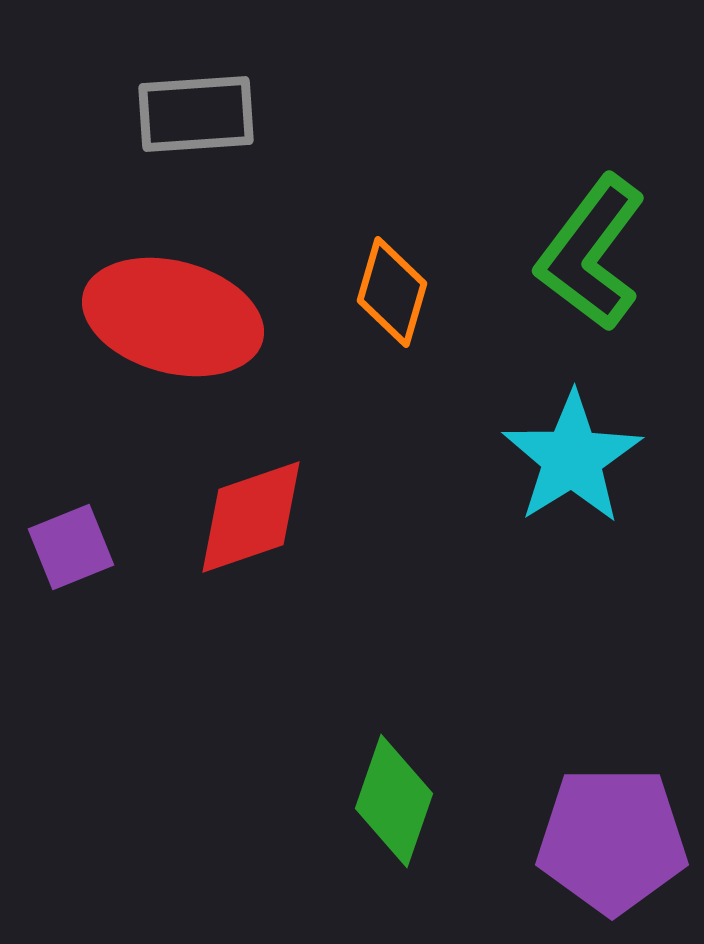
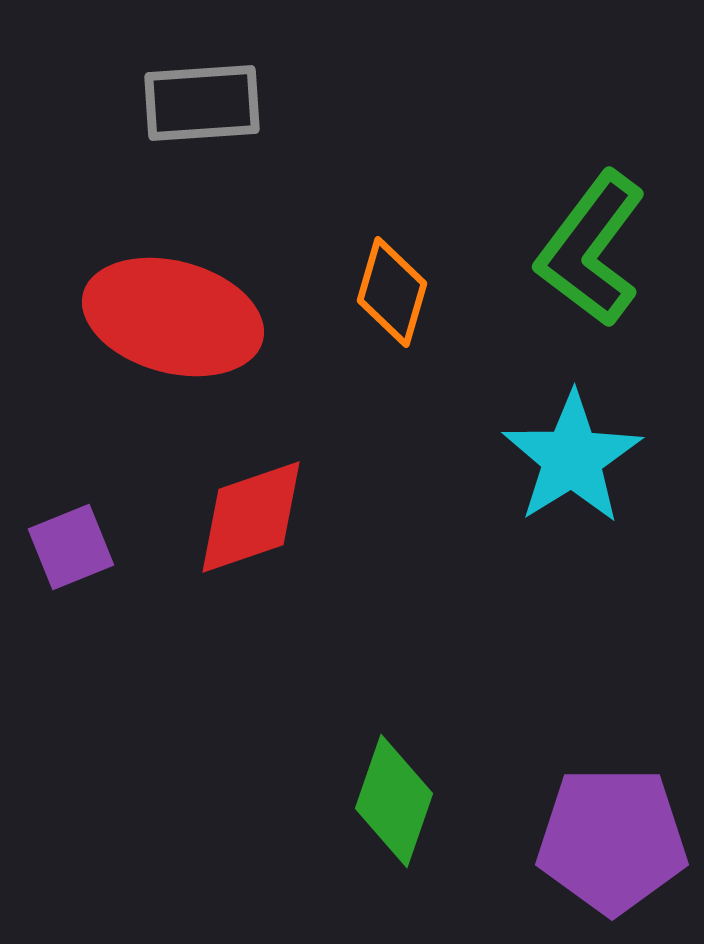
gray rectangle: moved 6 px right, 11 px up
green L-shape: moved 4 px up
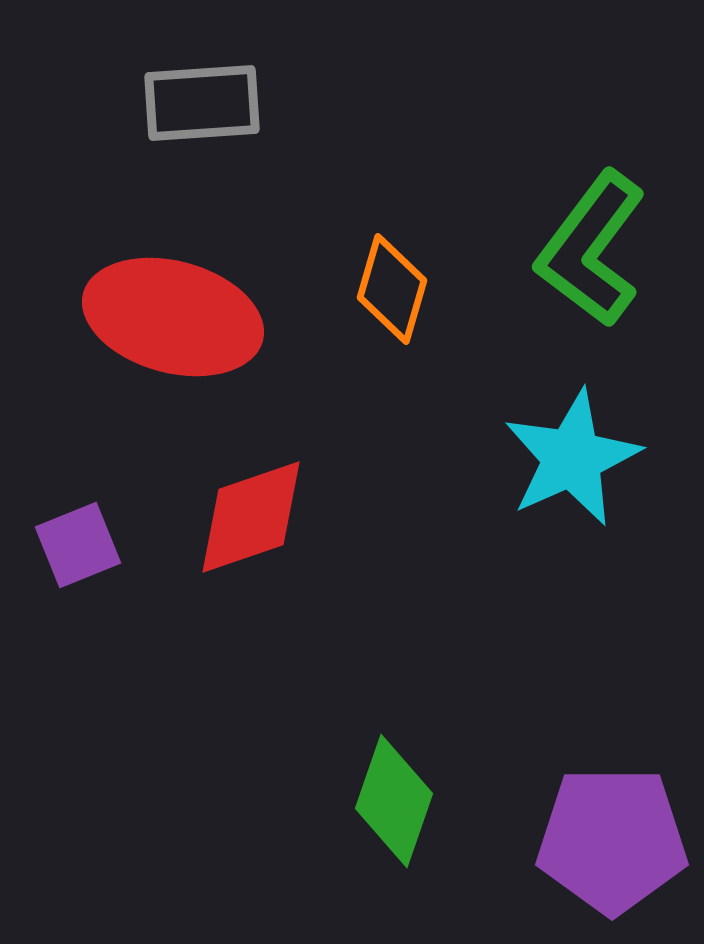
orange diamond: moved 3 px up
cyan star: rotated 8 degrees clockwise
purple square: moved 7 px right, 2 px up
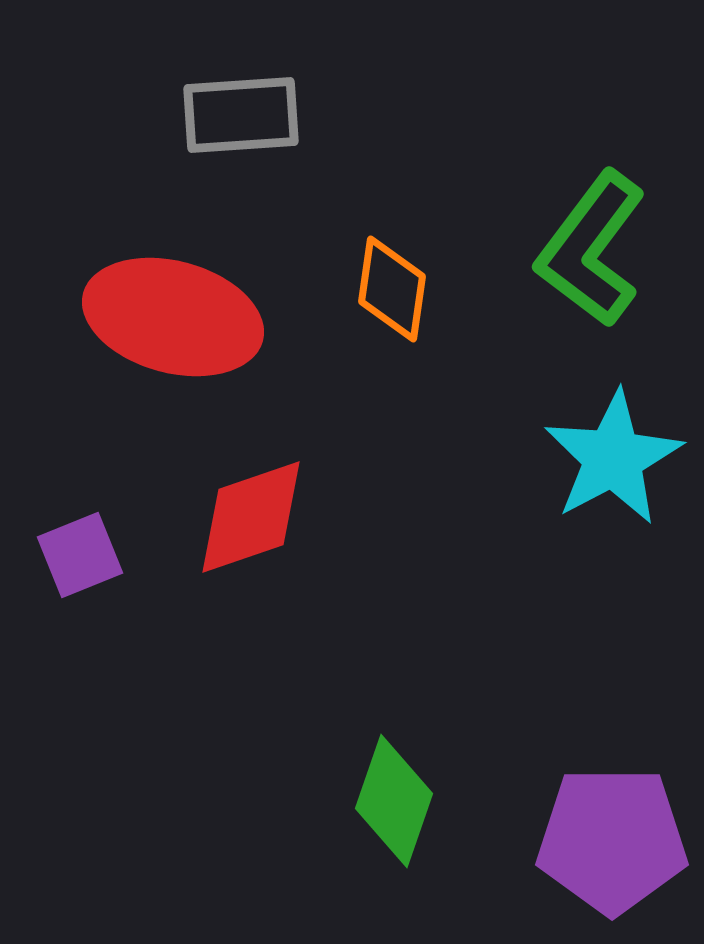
gray rectangle: moved 39 px right, 12 px down
orange diamond: rotated 8 degrees counterclockwise
cyan star: moved 41 px right; rotated 4 degrees counterclockwise
purple square: moved 2 px right, 10 px down
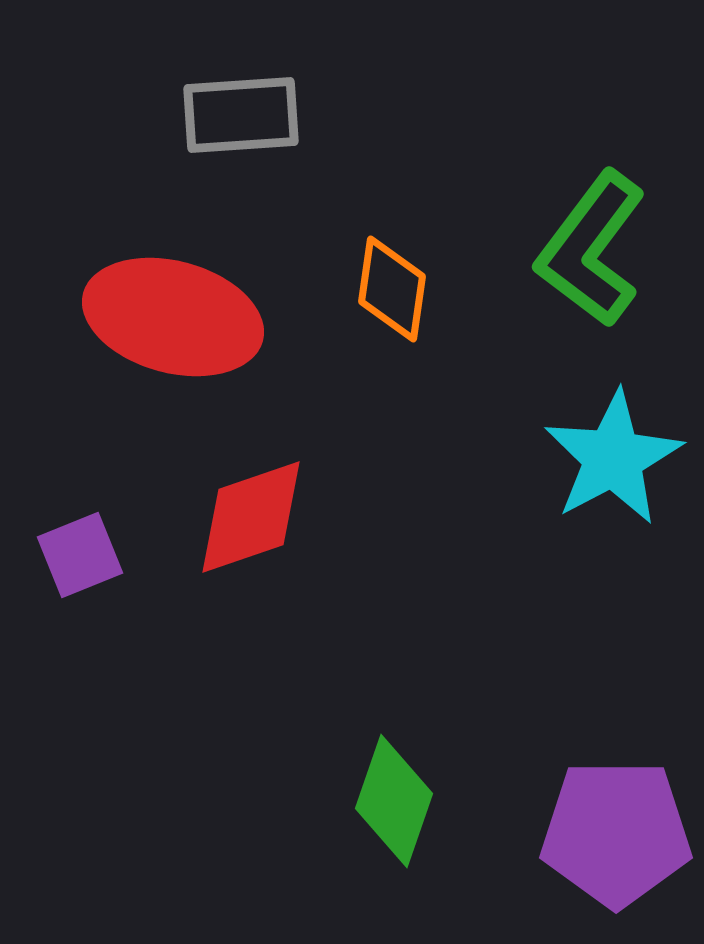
purple pentagon: moved 4 px right, 7 px up
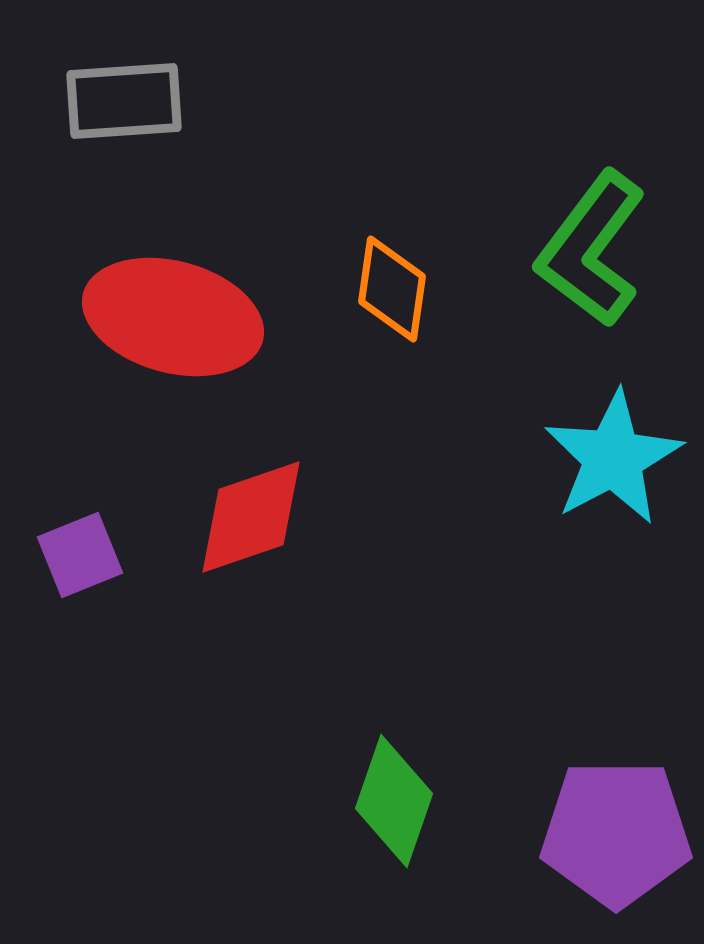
gray rectangle: moved 117 px left, 14 px up
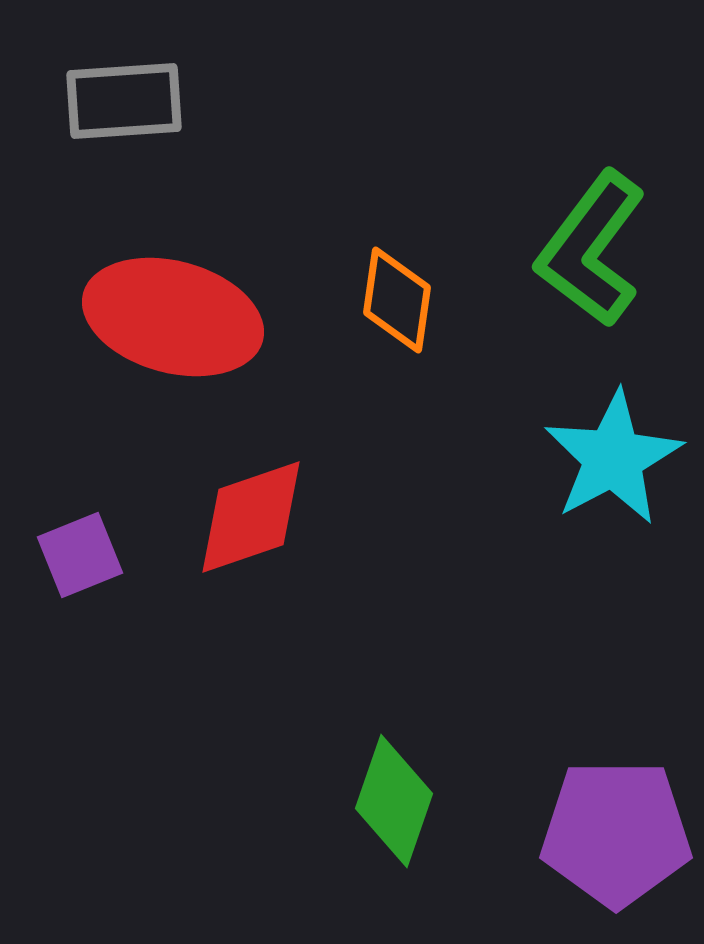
orange diamond: moved 5 px right, 11 px down
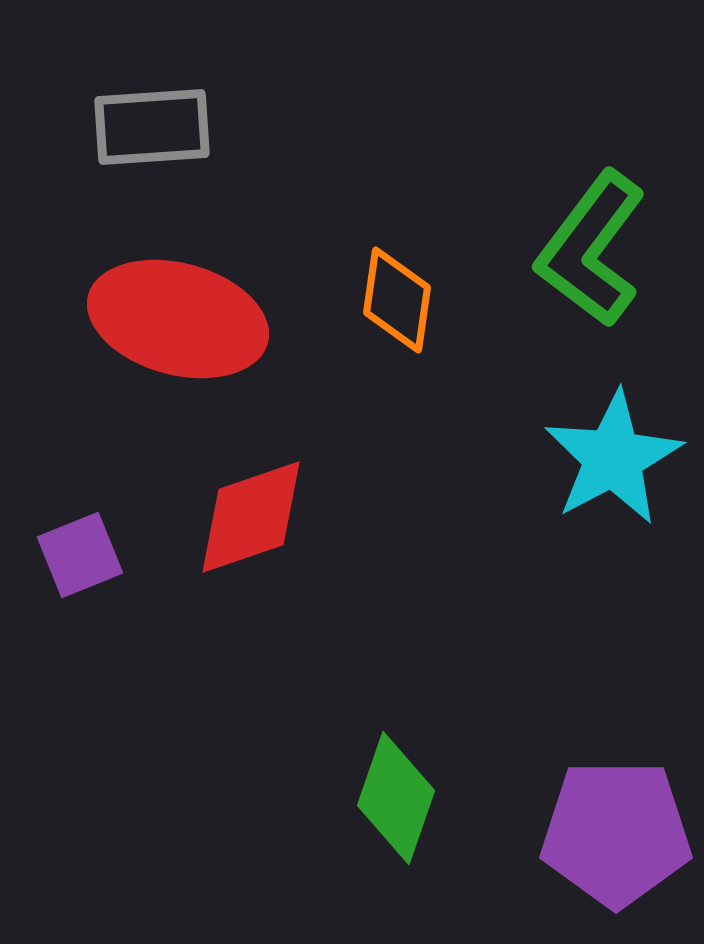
gray rectangle: moved 28 px right, 26 px down
red ellipse: moved 5 px right, 2 px down
green diamond: moved 2 px right, 3 px up
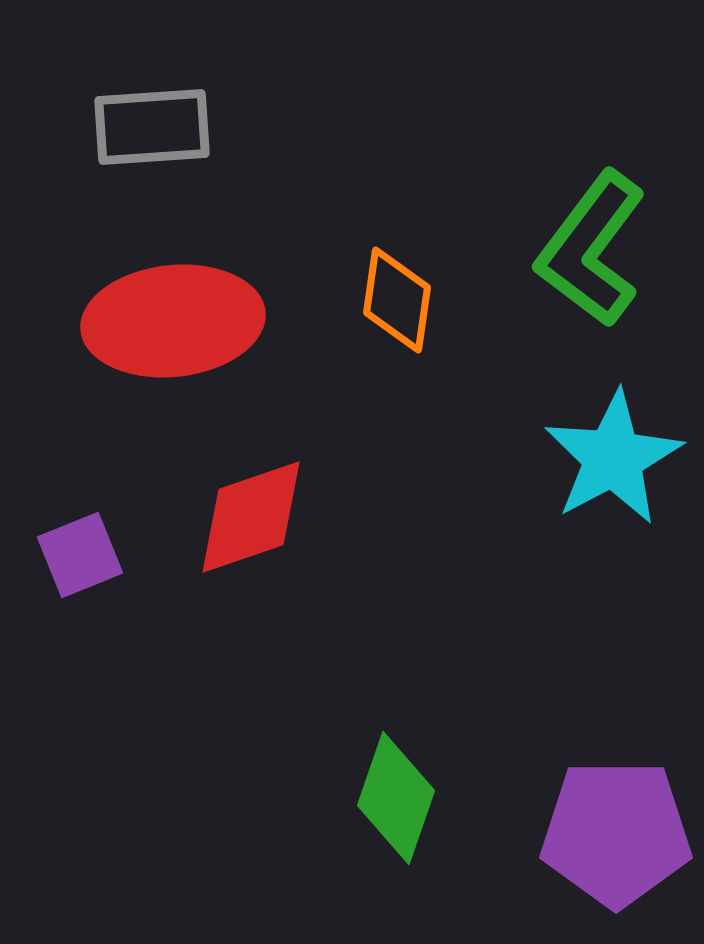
red ellipse: moved 5 px left, 2 px down; rotated 21 degrees counterclockwise
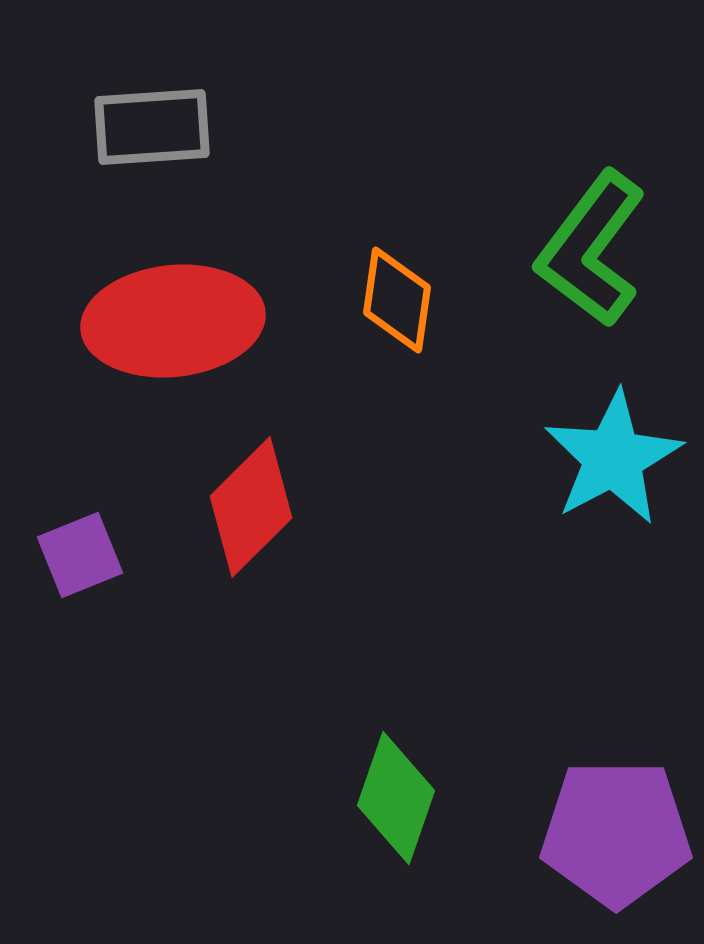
red diamond: moved 10 px up; rotated 26 degrees counterclockwise
